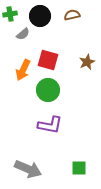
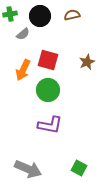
green square: rotated 28 degrees clockwise
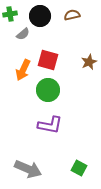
brown star: moved 2 px right
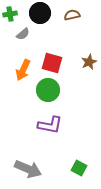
black circle: moved 3 px up
red square: moved 4 px right, 3 px down
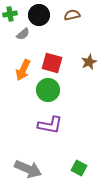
black circle: moved 1 px left, 2 px down
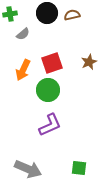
black circle: moved 8 px right, 2 px up
red square: rotated 35 degrees counterclockwise
purple L-shape: rotated 35 degrees counterclockwise
green square: rotated 21 degrees counterclockwise
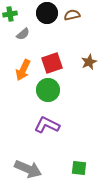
purple L-shape: moved 3 px left; rotated 130 degrees counterclockwise
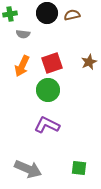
gray semicircle: rotated 48 degrees clockwise
orange arrow: moved 1 px left, 4 px up
